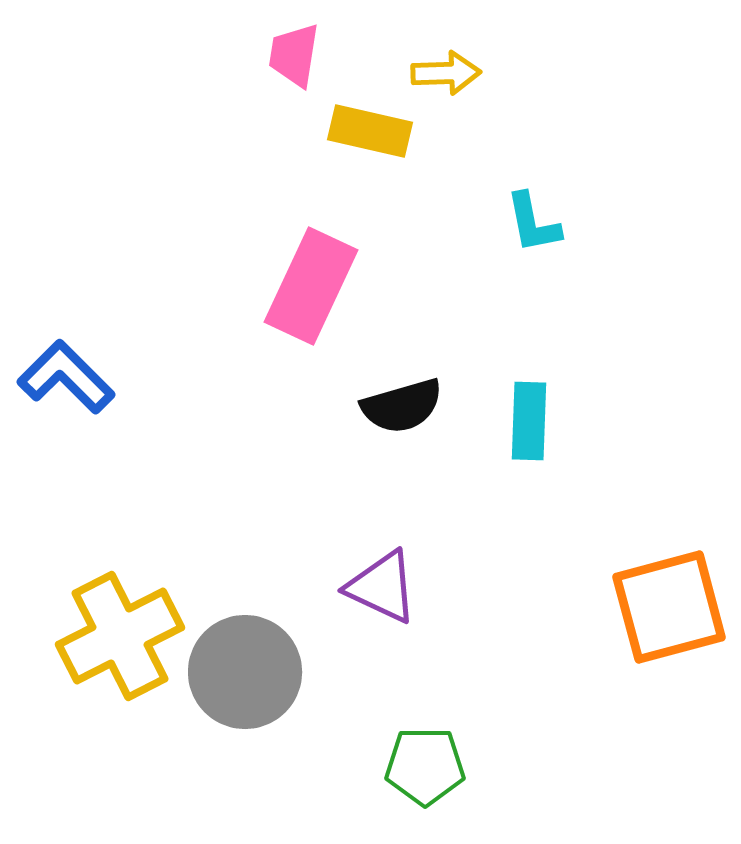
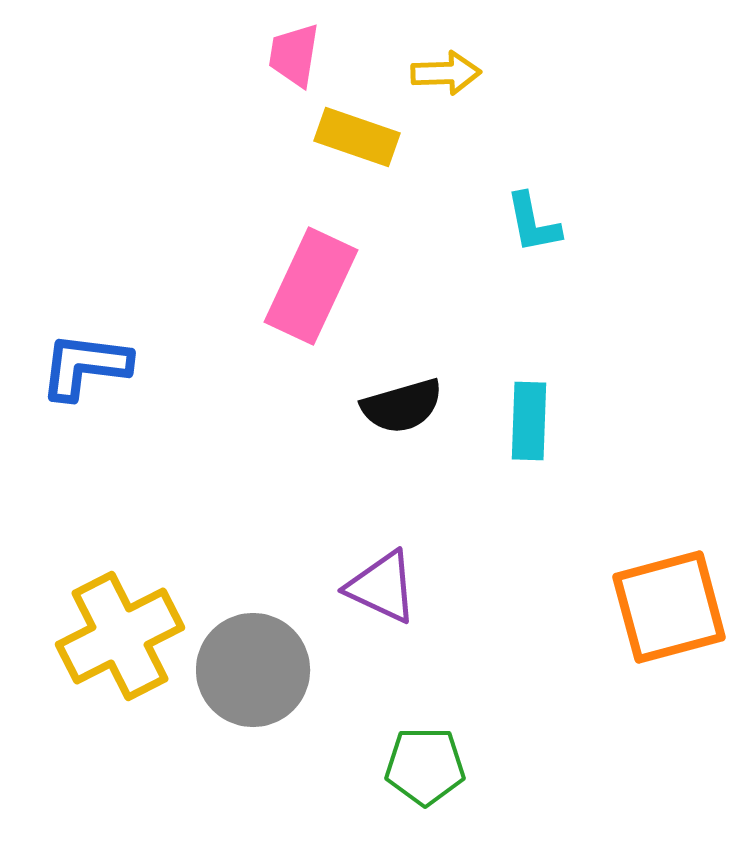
yellow rectangle: moved 13 px left, 6 px down; rotated 6 degrees clockwise
blue L-shape: moved 19 px right, 11 px up; rotated 38 degrees counterclockwise
gray circle: moved 8 px right, 2 px up
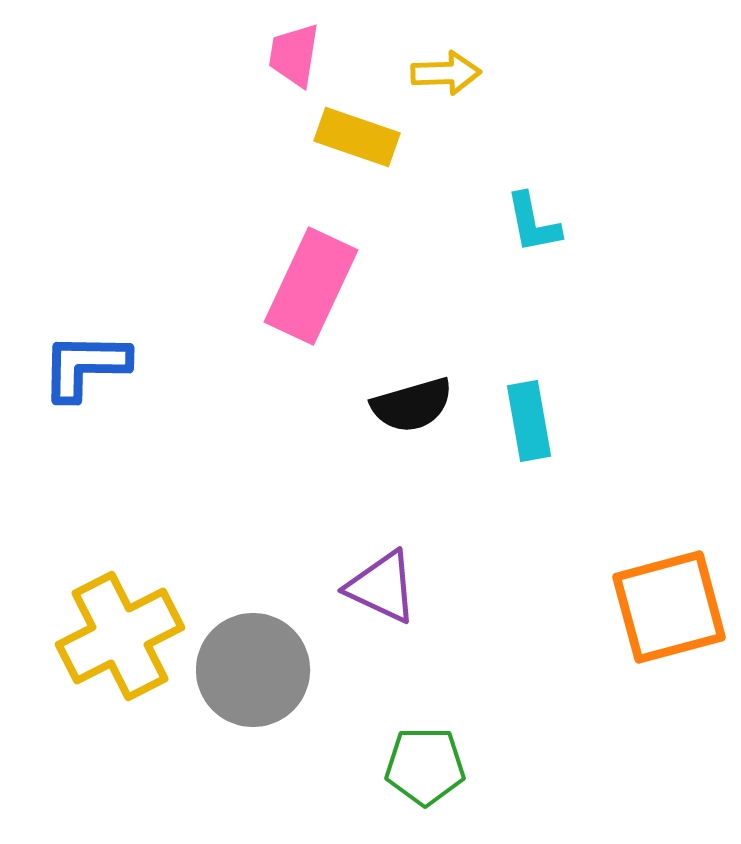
blue L-shape: rotated 6 degrees counterclockwise
black semicircle: moved 10 px right, 1 px up
cyan rectangle: rotated 12 degrees counterclockwise
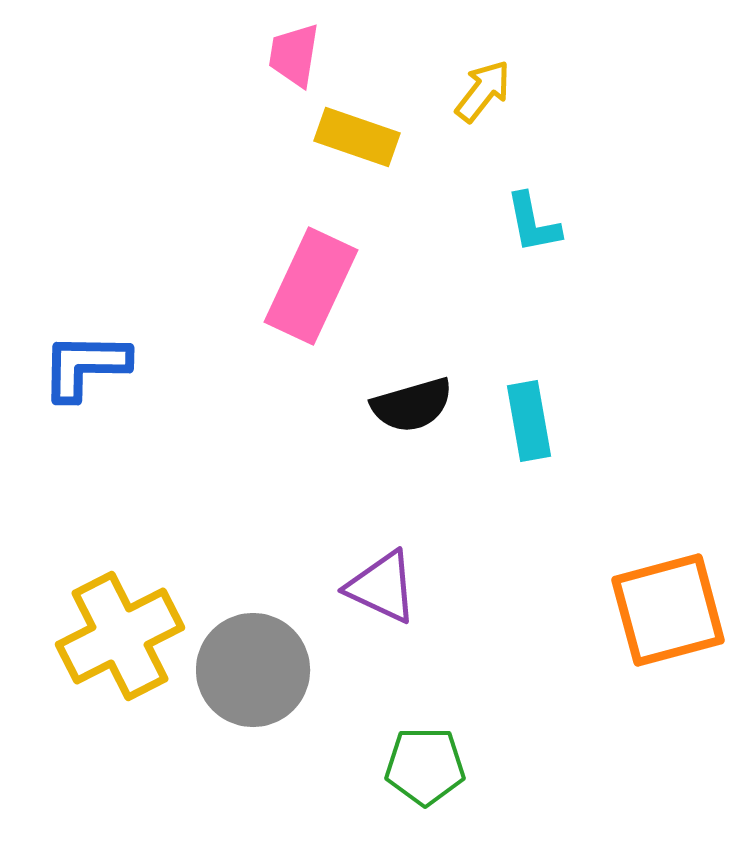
yellow arrow: moved 37 px right, 18 px down; rotated 50 degrees counterclockwise
orange square: moved 1 px left, 3 px down
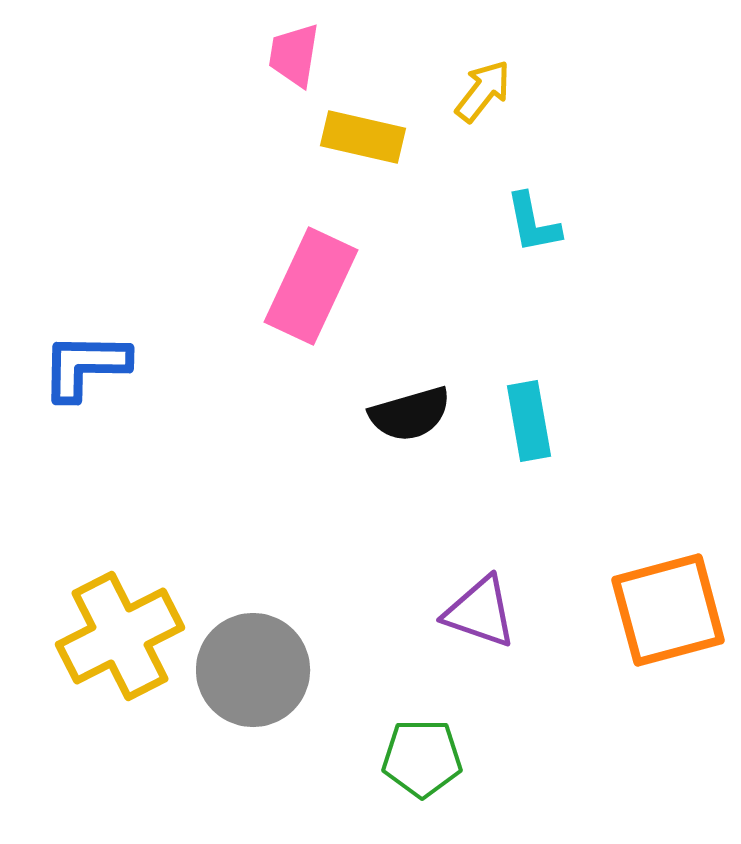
yellow rectangle: moved 6 px right; rotated 6 degrees counterclockwise
black semicircle: moved 2 px left, 9 px down
purple triangle: moved 98 px right, 25 px down; rotated 6 degrees counterclockwise
green pentagon: moved 3 px left, 8 px up
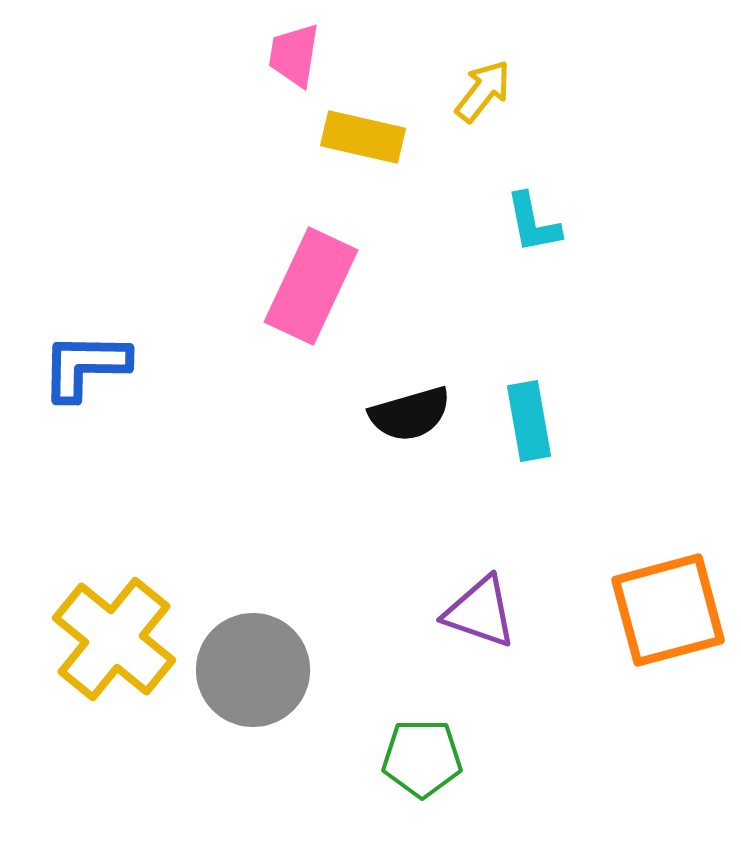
yellow cross: moved 6 px left, 3 px down; rotated 24 degrees counterclockwise
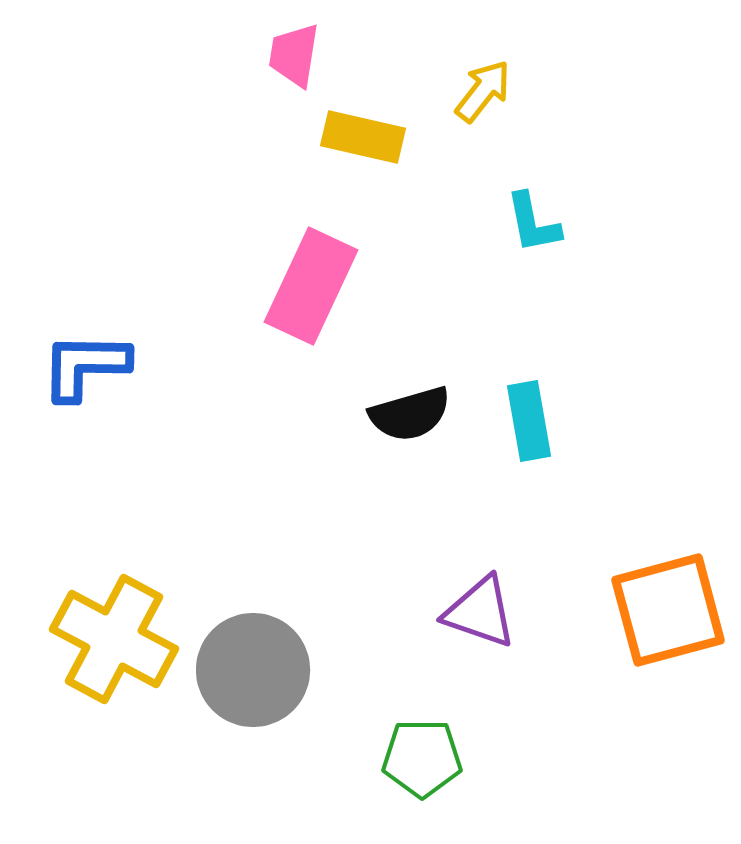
yellow cross: rotated 11 degrees counterclockwise
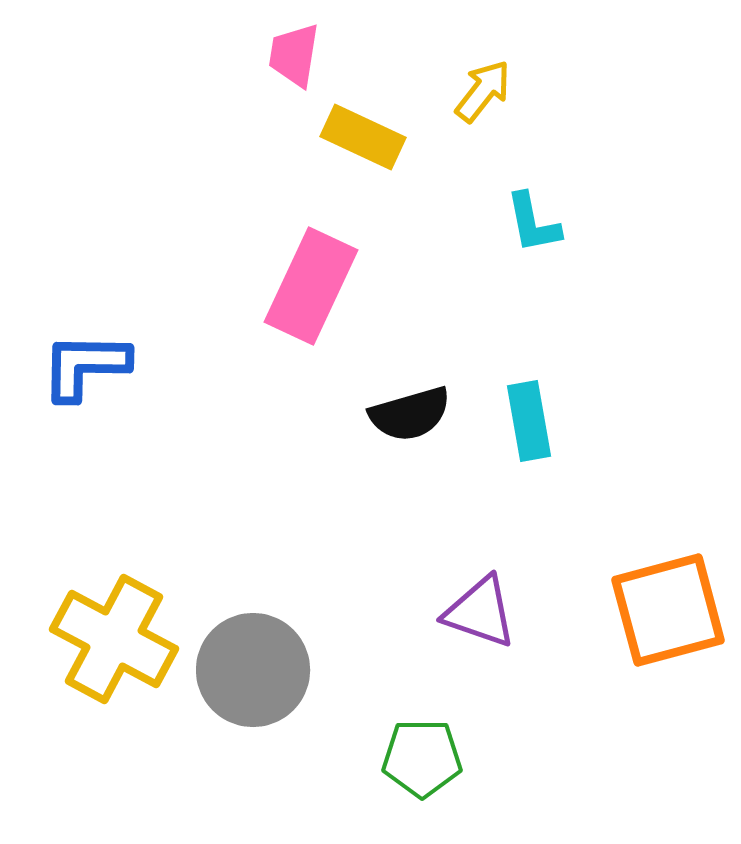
yellow rectangle: rotated 12 degrees clockwise
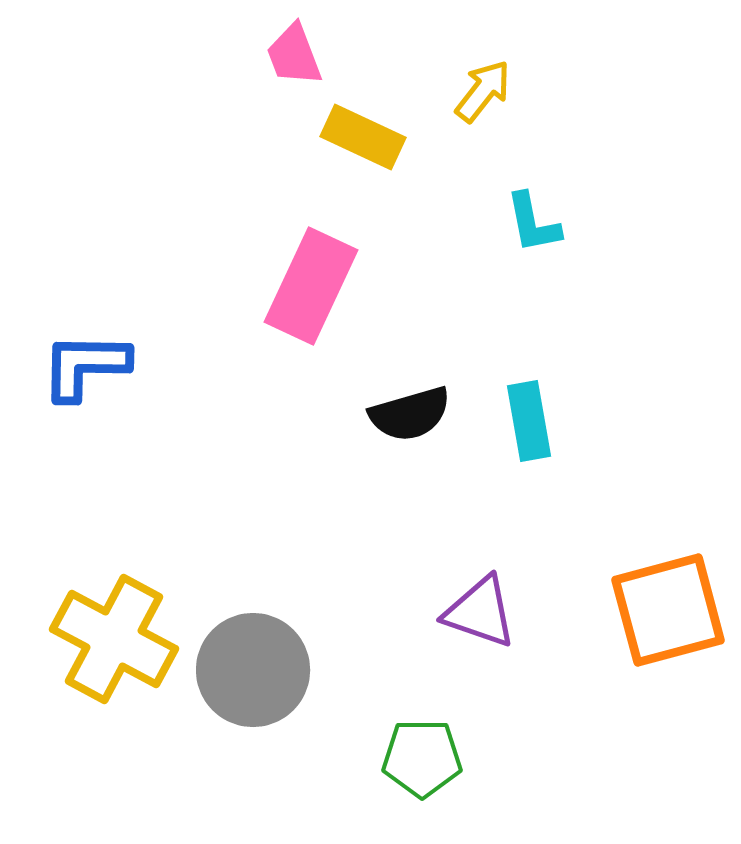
pink trapezoid: rotated 30 degrees counterclockwise
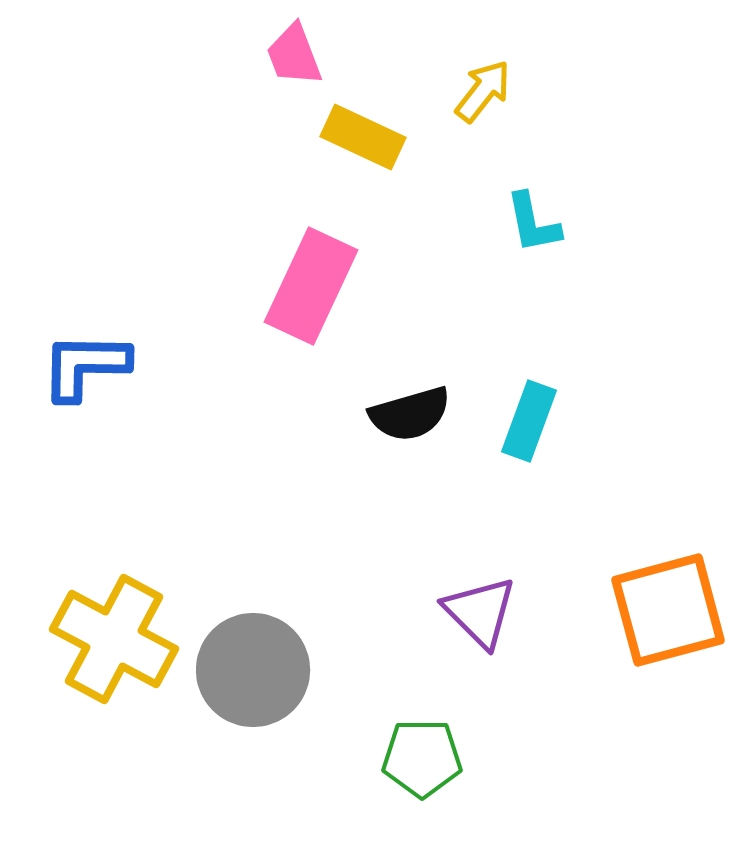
cyan rectangle: rotated 30 degrees clockwise
purple triangle: rotated 26 degrees clockwise
